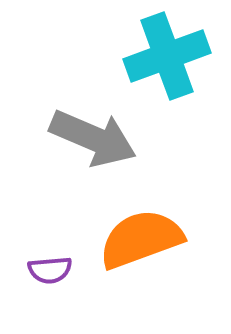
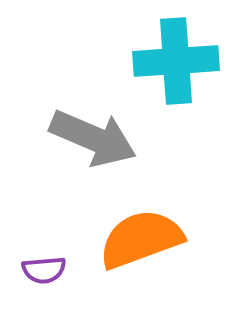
cyan cross: moved 9 px right, 5 px down; rotated 16 degrees clockwise
purple semicircle: moved 6 px left
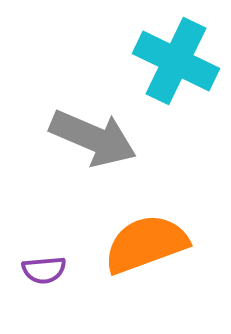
cyan cross: rotated 30 degrees clockwise
orange semicircle: moved 5 px right, 5 px down
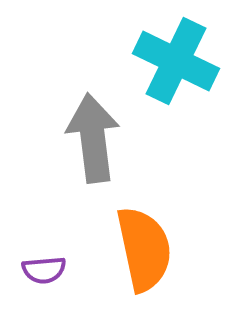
gray arrow: rotated 120 degrees counterclockwise
orange semicircle: moved 2 px left, 5 px down; rotated 98 degrees clockwise
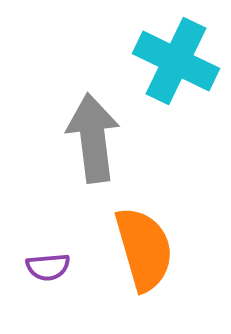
orange semicircle: rotated 4 degrees counterclockwise
purple semicircle: moved 4 px right, 3 px up
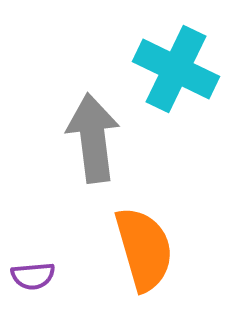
cyan cross: moved 8 px down
purple semicircle: moved 15 px left, 9 px down
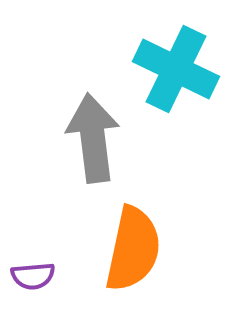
orange semicircle: moved 11 px left; rotated 28 degrees clockwise
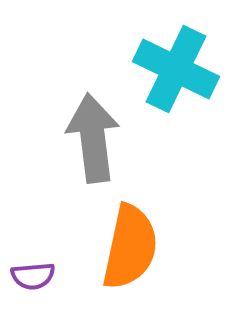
orange semicircle: moved 3 px left, 2 px up
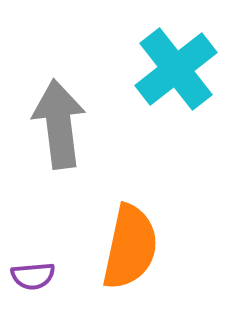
cyan cross: rotated 26 degrees clockwise
gray arrow: moved 34 px left, 14 px up
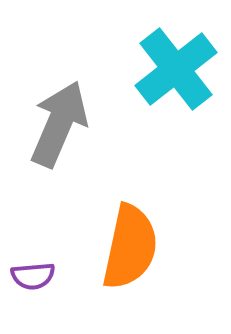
gray arrow: rotated 30 degrees clockwise
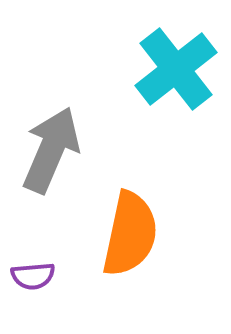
gray arrow: moved 8 px left, 26 px down
orange semicircle: moved 13 px up
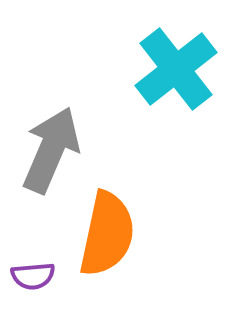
orange semicircle: moved 23 px left
